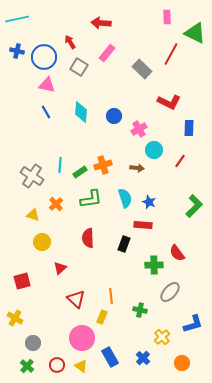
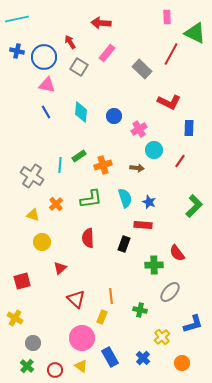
green rectangle at (80, 172): moved 1 px left, 16 px up
red circle at (57, 365): moved 2 px left, 5 px down
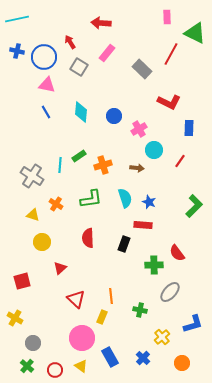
orange cross at (56, 204): rotated 16 degrees counterclockwise
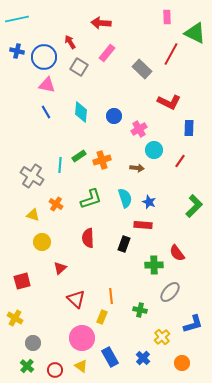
orange cross at (103, 165): moved 1 px left, 5 px up
green L-shape at (91, 199): rotated 10 degrees counterclockwise
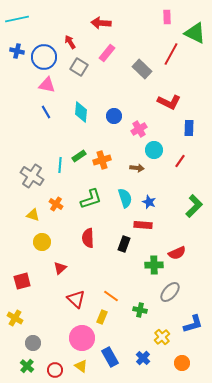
red semicircle at (177, 253): rotated 78 degrees counterclockwise
orange line at (111, 296): rotated 49 degrees counterclockwise
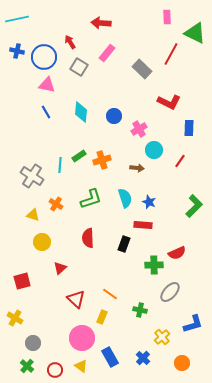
orange line at (111, 296): moved 1 px left, 2 px up
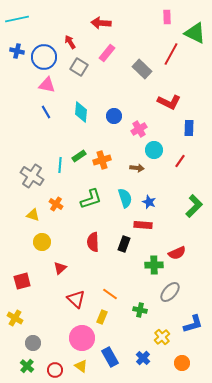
red semicircle at (88, 238): moved 5 px right, 4 px down
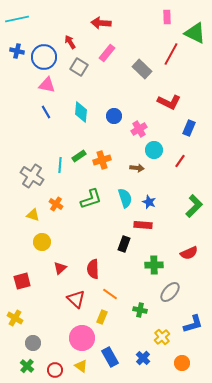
blue rectangle at (189, 128): rotated 21 degrees clockwise
red semicircle at (93, 242): moved 27 px down
red semicircle at (177, 253): moved 12 px right
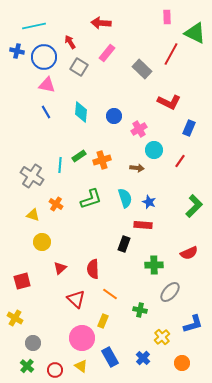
cyan line at (17, 19): moved 17 px right, 7 px down
yellow rectangle at (102, 317): moved 1 px right, 4 px down
